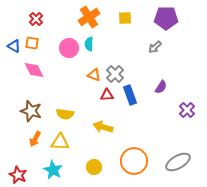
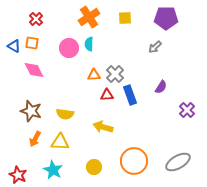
orange triangle: rotated 24 degrees counterclockwise
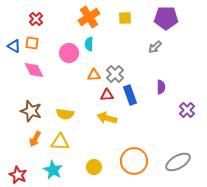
pink circle: moved 5 px down
purple semicircle: rotated 32 degrees counterclockwise
yellow arrow: moved 4 px right, 9 px up
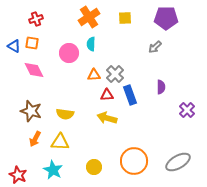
red cross: rotated 24 degrees clockwise
cyan semicircle: moved 2 px right
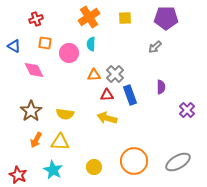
orange square: moved 13 px right
brown star: rotated 20 degrees clockwise
orange arrow: moved 1 px right, 1 px down
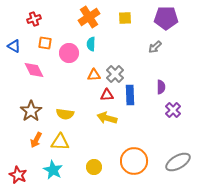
red cross: moved 2 px left
blue rectangle: rotated 18 degrees clockwise
purple cross: moved 14 px left
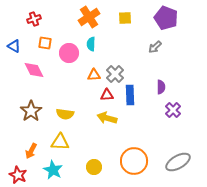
purple pentagon: rotated 20 degrees clockwise
orange arrow: moved 5 px left, 11 px down
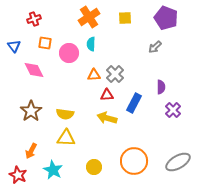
blue triangle: rotated 24 degrees clockwise
blue rectangle: moved 4 px right, 8 px down; rotated 30 degrees clockwise
yellow triangle: moved 6 px right, 4 px up
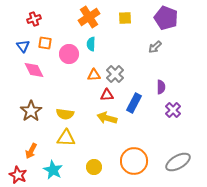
blue triangle: moved 9 px right
pink circle: moved 1 px down
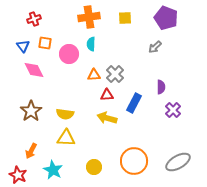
orange cross: rotated 25 degrees clockwise
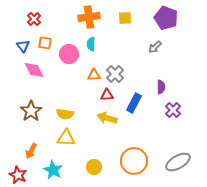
red cross: rotated 24 degrees counterclockwise
